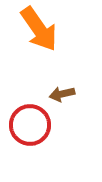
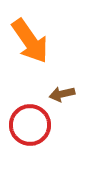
orange arrow: moved 9 px left, 12 px down
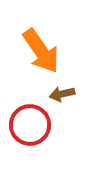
orange arrow: moved 11 px right, 10 px down
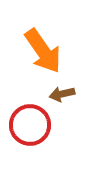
orange arrow: moved 2 px right
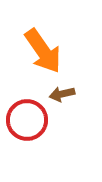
red circle: moved 3 px left, 5 px up
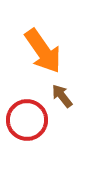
brown arrow: moved 2 px down; rotated 65 degrees clockwise
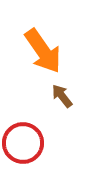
red circle: moved 4 px left, 23 px down
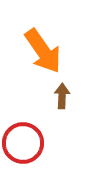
brown arrow: rotated 40 degrees clockwise
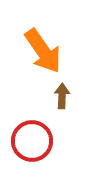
red circle: moved 9 px right, 2 px up
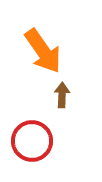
brown arrow: moved 1 px up
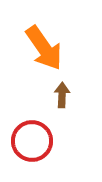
orange arrow: moved 1 px right, 3 px up
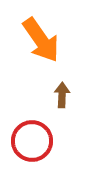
orange arrow: moved 3 px left, 8 px up
